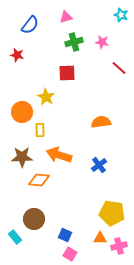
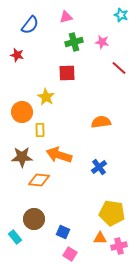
blue cross: moved 2 px down
blue square: moved 2 px left, 3 px up
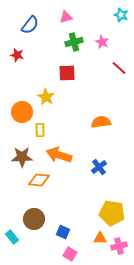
pink star: rotated 16 degrees clockwise
cyan rectangle: moved 3 px left
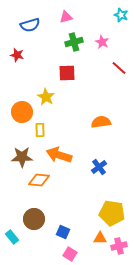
blue semicircle: rotated 36 degrees clockwise
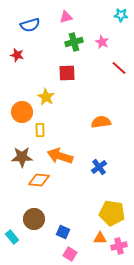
cyan star: rotated 16 degrees counterclockwise
orange arrow: moved 1 px right, 1 px down
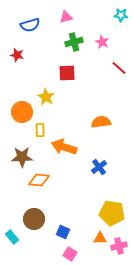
orange arrow: moved 4 px right, 9 px up
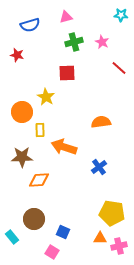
orange diamond: rotated 10 degrees counterclockwise
pink square: moved 18 px left, 2 px up
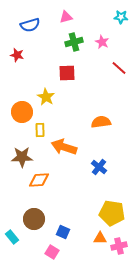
cyan star: moved 2 px down
blue cross: rotated 14 degrees counterclockwise
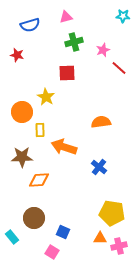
cyan star: moved 2 px right, 1 px up
pink star: moved 1 px right, 8 px down; rotated 24 degrees clockwise
brown circle: moved 1 px up
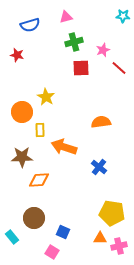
red square: moved 14 px right, 5 px up
